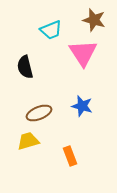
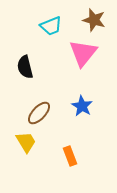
cyan trapezoid: moved 4 px up
pink triangle: rotated 12 degrees clockwise
blue star: rotated 15 degrees clockwise
brown ellipse: rotated 25 degrees counterclockwise
yellow trapezoid: moved 2 px left, 1 px down; rotated 75 degrees clockwise
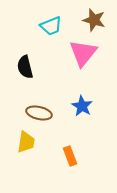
brown ellipse: rotated 60 degrees clockwise
yellow trapezoid: rotated 40 degrees clockwise
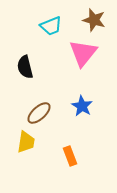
brown ellipse: rotated 55 degrees counterclockwise
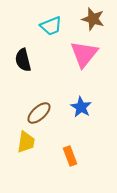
brown star: moved 1 px left, 1 px up
pink triangle: moved 1 px right, 1 px down
black semicircle: moved 2 px left, 7 px up
blue star: moved 1 px left, 1 px down
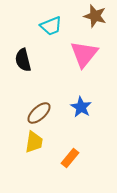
brown star: moved 2 px right, 3 px up
yellow trapezoid: moved 8 px right
orange rectangle: moved 2 px down; rotated 60 degrees clockwise
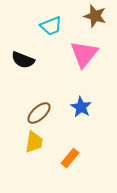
black semicircle: rotated 55 degrees counterclockwise
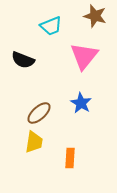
pink triangle: moved 2 px down
blue star: moved 4 px up
orange rectangle: rotated 36 degrees counterclockwise
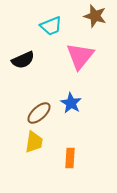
pink triangle: moved 4 px left
black semicircle: rotated 45 degrees counterclockwise
blue star: moved 10 px left
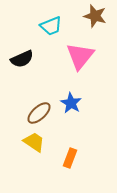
black semicircle: moved 1 px left, 1 px up
yellow trapezoid: rotated 65 degrees counterclockwise
orange rectangle: rotated 18 degrees clockwise
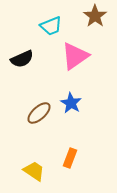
brown star: rotated 20 degrees clockwise
pink triangle: moved 5 px left; rotated 16 degrees clockwise
yellow trapezoid: moved 29 px down
